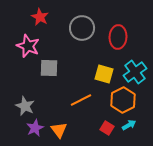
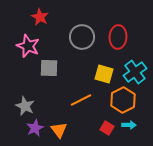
gray circle: moved 9 px down
cyan arrow: rotated 32 degrees clockwise
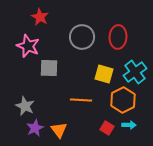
orange line: rotated 30 degrees clockwise
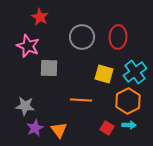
orange hexagon: moved 5 px right, 1 px down
gray star: rotated 18 degrees counterclockwise
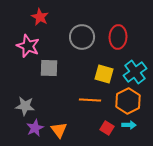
orange line: moved 9 px right
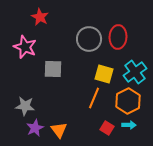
gray circle: moved 7 px right, 2 px down
pink star: moved 3 px left, 1 px down
gray square: moved 4 px right, 1 px down
orange line: moved 4 px right, 2 px up; rotated 70 degrees counterclockwise
